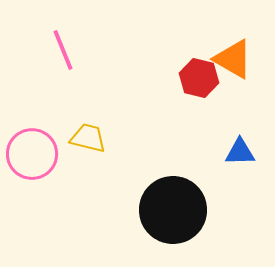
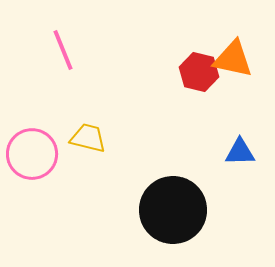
orange triangle: rotated 18 degrees counterclockwise
red hexagon: moved 6 px up
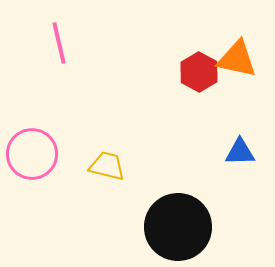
pink line: moved 4 px left, 7 px up; rotated 9 degrees clockwise
orange triangle: moved 4 px right
red hexagon: rotated 15 degrees clockwise
yellow trapezoid: moved 19 px right, 28 px down
black circle: moved 5 px right, 17 px down
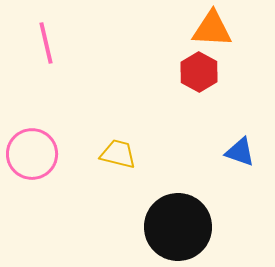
pink line: moved 13 px left
orange triangle: moved 25 px left, 30 px up; rotated 9 degrees counterclockwise
blue triangle: rotated 20 degrees clockwise
yellow trapezoid: moved 11 px right, 12 px up
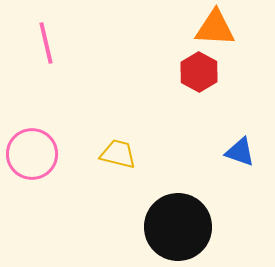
orange triangle: moved 3 px right, 1 px up
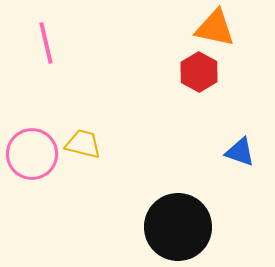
orange triangle: rotated 9 degrees clockwise
yellow trapezoid: moved 35 px left, 10 px up
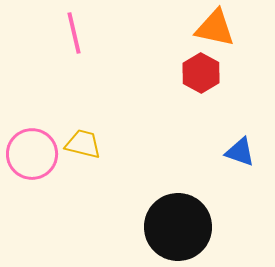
pink line: moved 28 px right, 10 px up
red hexagon: moved 2 px right, 1 px down
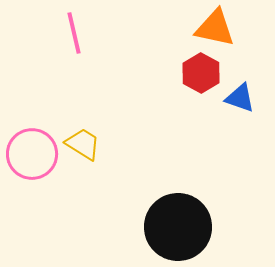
yellow trapezoid: rotated 18 degrees clockwise
blue triangle: moved 54 px up
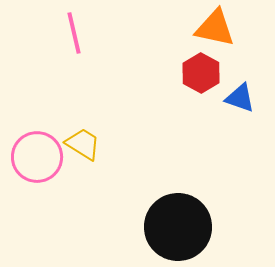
pink circle: moved 5 px right, 3 px down
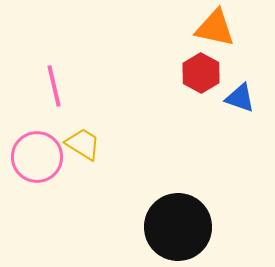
pink line: moved 20 px left, 53 px down
